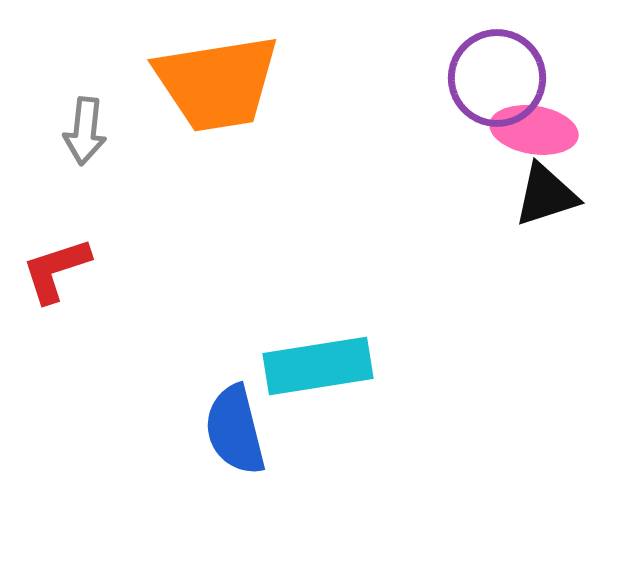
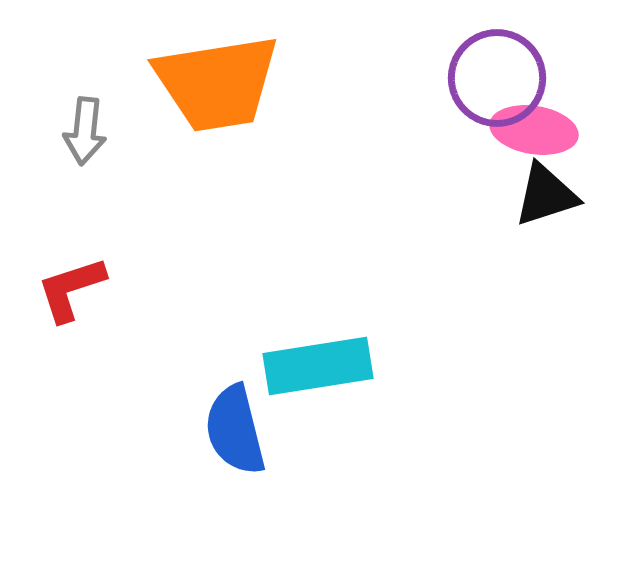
red L-shape: moved 15 px right, 19 px down
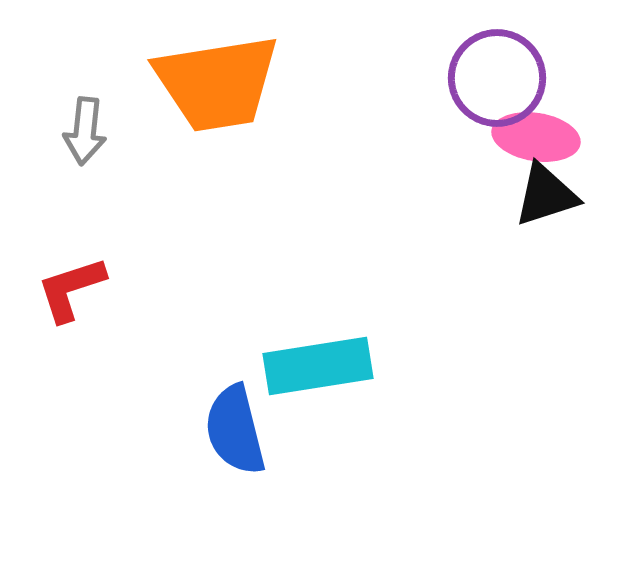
pink ellipse: moved 2 px right, 7 px down
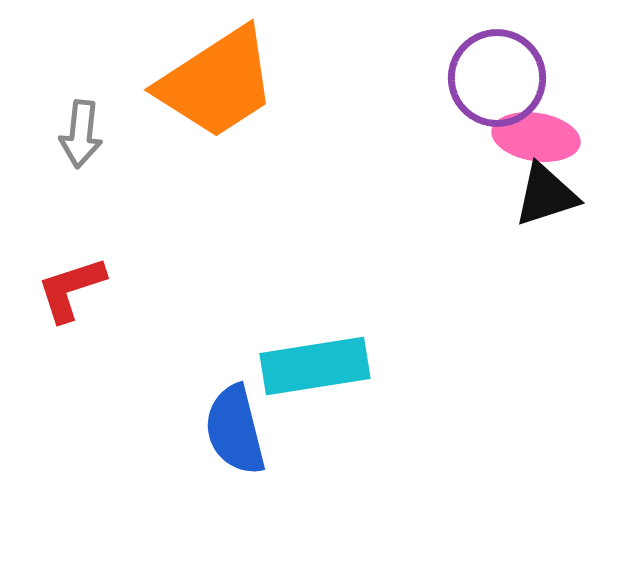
orange trapezoid: rotated 24 degrees counterclockwise
gray arrow: moved 4 px left, 3 px down
cyan rectangle: moved 3 px left
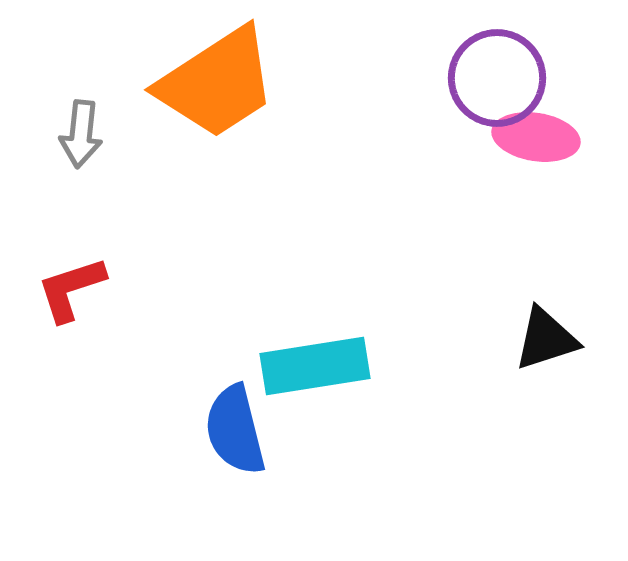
black triangle: moved 144 px down
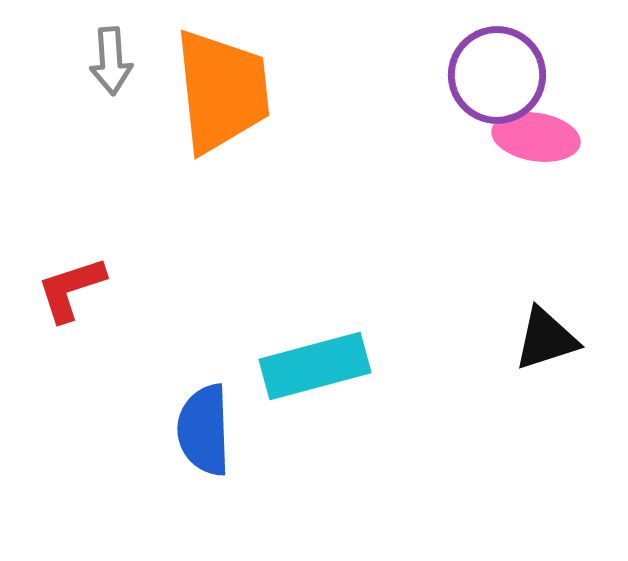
purple circle: moved 3 px up
orange trapezoid: moved 5 px right, 8 px down; rotated 63 degrees counterclockwise
gray arrow: moved 30 px right, 73 px up; rotated 10 degrees counterclockwise
cyan rectangle: rotated 6 degrees counterclockwise
blue semicircle: moved 31 px left; rotated 12 degrees clockwise
